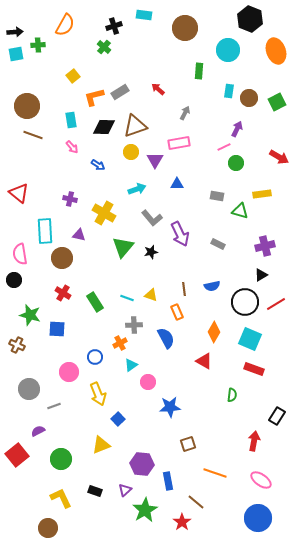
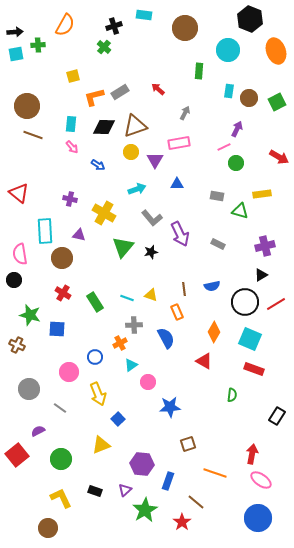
yellow square at (73, 76): rotated 24 degrees clockwise
cyan rectangle at (71, 120): moved 4 px down; rotated 14 degrees clockwise
gray line at (54, 406): moved 6 px right, 2 px down; rotated 56 degrees clockwise
red arrow at (254, 441): moved 2 px left, 13 px down
blue rectangle at (168, 481): rotated 30 degrees clockwise
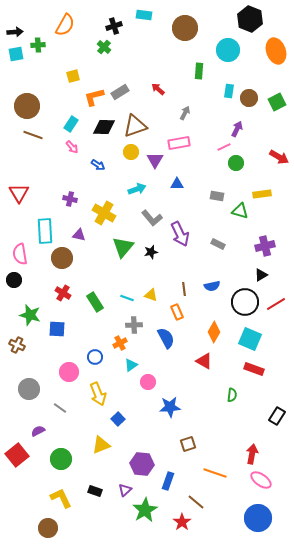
cyan rectangle at (71, 124): rotated 28 degrees clockwise
red triangle at (19, 193): rotated 20 degrees clockwise
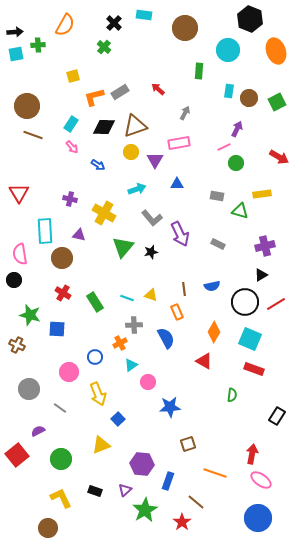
black cross at (114, 26): moved 3 px up; rotated 28 degrees counterclockwise
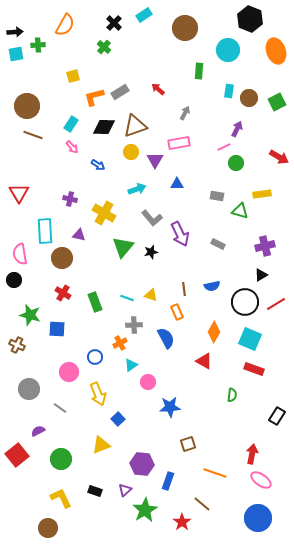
cyan rectangle at (144, 15): rotated 42 degrees counterclockwise
green rectangle at (95, 302): rotated 12 degrees clockwise
brown line at (196, 502): moved 6 px right, 2 px down
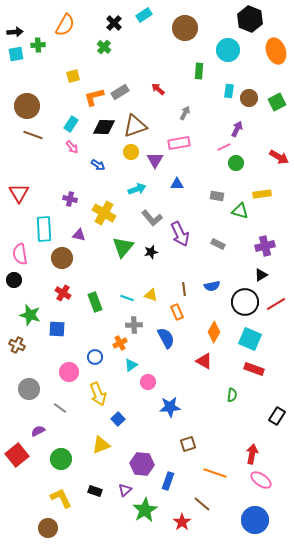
cyan rectangle at (45, 231): moved 1 px left, 2 px up
blue circle at (258, 518): moved 3 px left, 2 px down
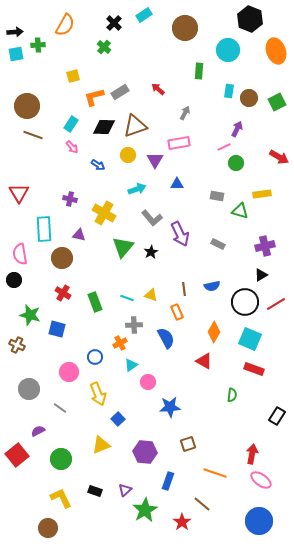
yellow circle at (131, 152): moved 3 px left, 3 px down
black star at (151, 252): rotated 16 degrees counterclockwise
blue square at (57, 329): rotated 12 degrees clockwise
purple hexagon at (142, 464): moved 3 px right, 12 px up
blue circle at (255, 520): moved 4 px right, 1 px down
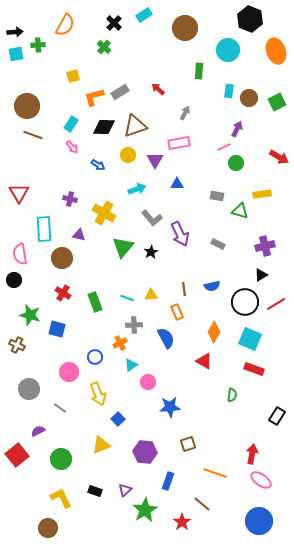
yellow triangle at (151, 295): rotated 24 degrees counterclockwise
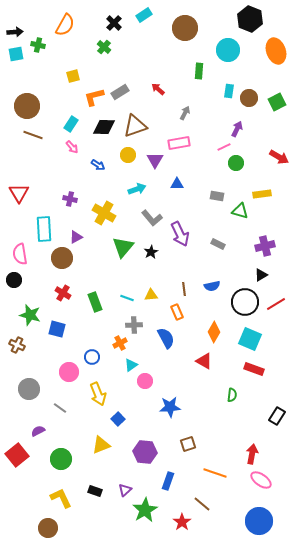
green cross at (38, 45): rotated 16 degrees clockwise
purple triangle at (79, 235): moved 3 px left, 2 px down; rotated 40 degrees counterclockwise
blue circle at (95, 357): moved 3 px left
pink circle at (148, 382): moved 3 px left, 1 px up
